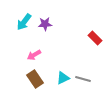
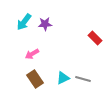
pink arrow: moved 2 px left, 1 px up
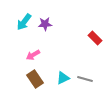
pink arrow: moved 1 px right, 1 px down
gray line: moved 2 px right
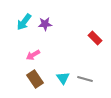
cyan triangle: rotated 40 degrees counterclockwise
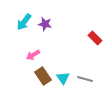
purple star: rotated 16 degrees clockwise
brown rectangle: moved 8 px right, 3 px up
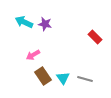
cyan arrow: rotated 78 degrees clockwise
red rectangle: moved 1 px up
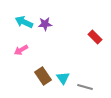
purple star: rotated 16 degrees counterclockwise
pink arrow: moved 12 px left, 5 px up
gray line: moved 8 px down
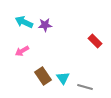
purple star: moved 1 px down
red rectangle: moved 4 px down
pink arrow: moved 1 px right, 1 px down
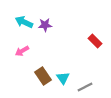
gray line: rotated 42 degrees counterclockwise
